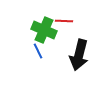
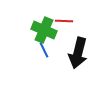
blue line: moved 6 px right, 1 px up
black arrow: moved 1 px left, 2 px up
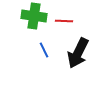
green cross: moved 10 px left, 14 px up; rotated 15 degrees counterclockwise
black arrow: rotated 12 degrees clockwise
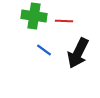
blue line: rotated 28 degrees counterclockwise
